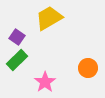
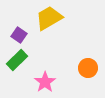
purple square: moved 2 px right, 2 px up
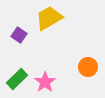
green rectangle: moved 19 px down
orange circle: moved 1 px up
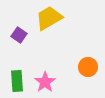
green rectangle: moved 2 px down; rotated 50 degrees counterclockwise
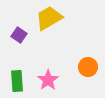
pink star: moved 3 px right, 2 px up
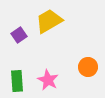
yellow trapezoid: moved 3 px down
purple square: rotated 21 degrees clockwise
pink star: rotated 10 degrees counterclockwise
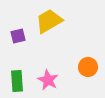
purple square: moved 1 px left, 1 px down; rotated 21 degrees clockwise
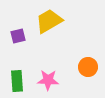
pink star: rotated 25 degrees counterclockwise
